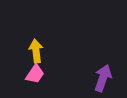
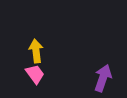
pink trapezoid: rotated 70 degrees counterclockwise
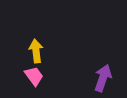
pink trapezoid: moved 1 px left, 2 px down
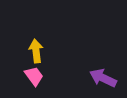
purple arrow: rotated 84 degrees counterclockwise
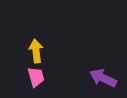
pink trapezoid: moved 2 px right, 1 px down; rotated 20 degrees clockwise
